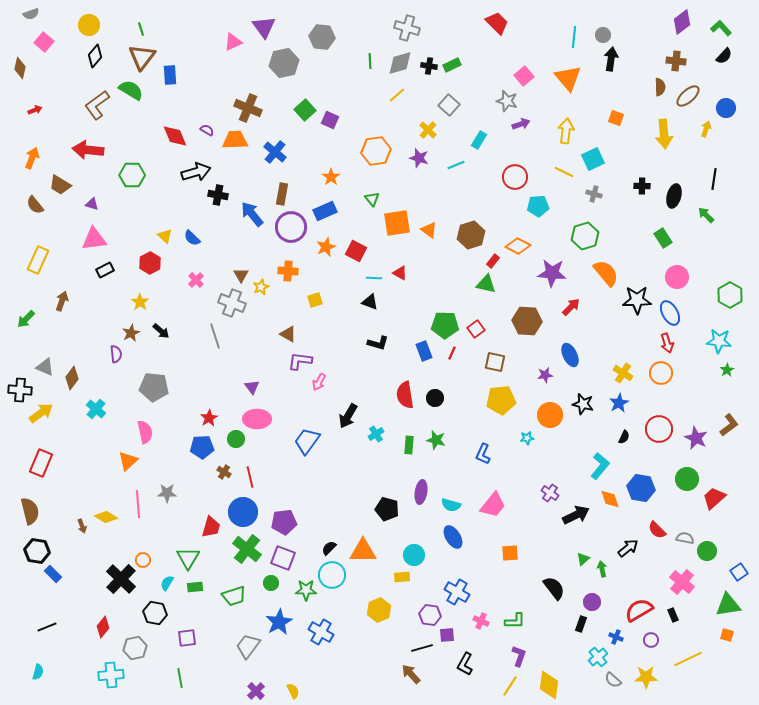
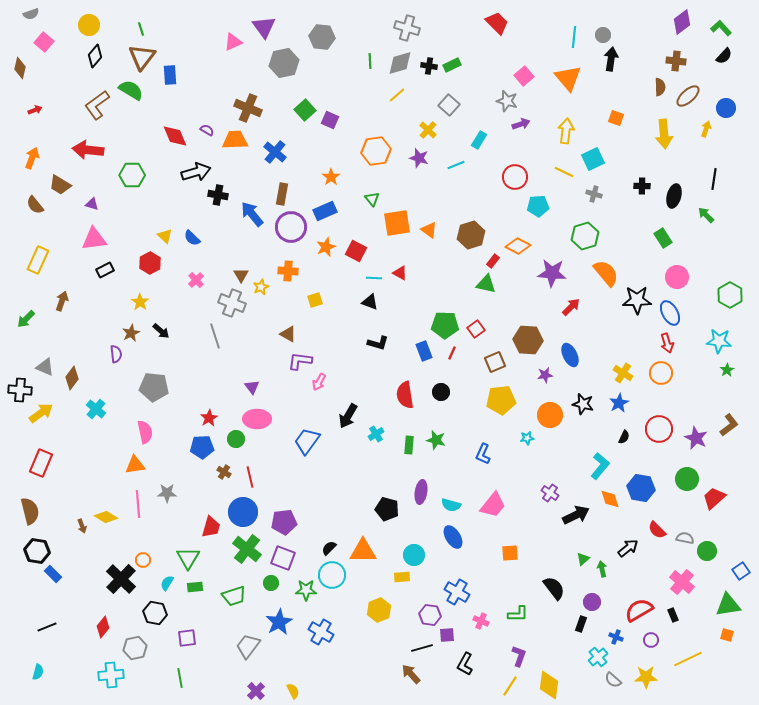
brown hexagon at (527, 321): moved 1 px right, 19 px down
brown square at (495, 362): rotated 35 degrees counterclockwise
black circle at (435, 398): moved 6 px right, 6 px up
orange triangle at (128, 461): moved 7 px right, 4 px down; rotated 35 degrees clockwise
blue square at (739, 572): moved 2 px right, 1 px up
green L-shape at (515, 621): moved 3 px right, 7 px up
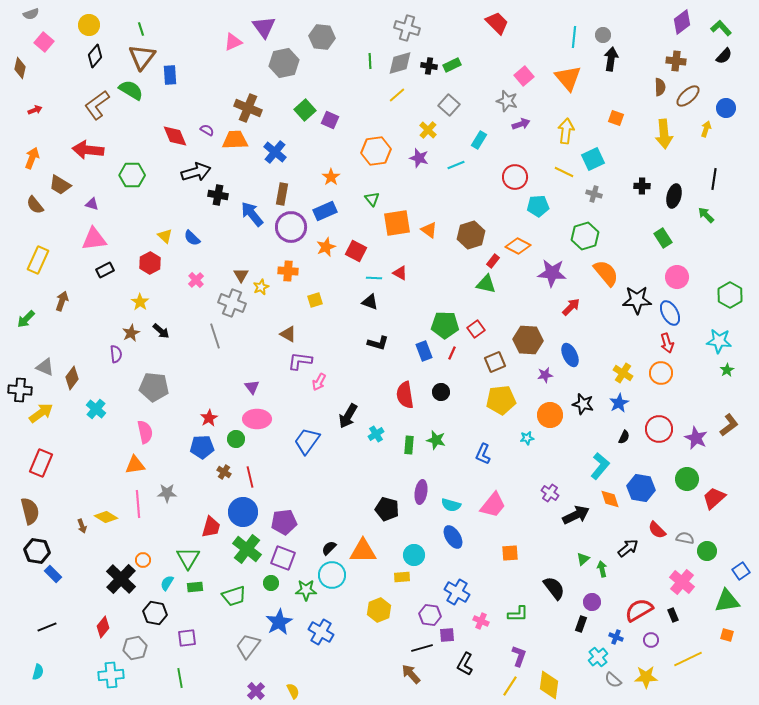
green triangle at (728, 605): moved 1 px left, 4 px up
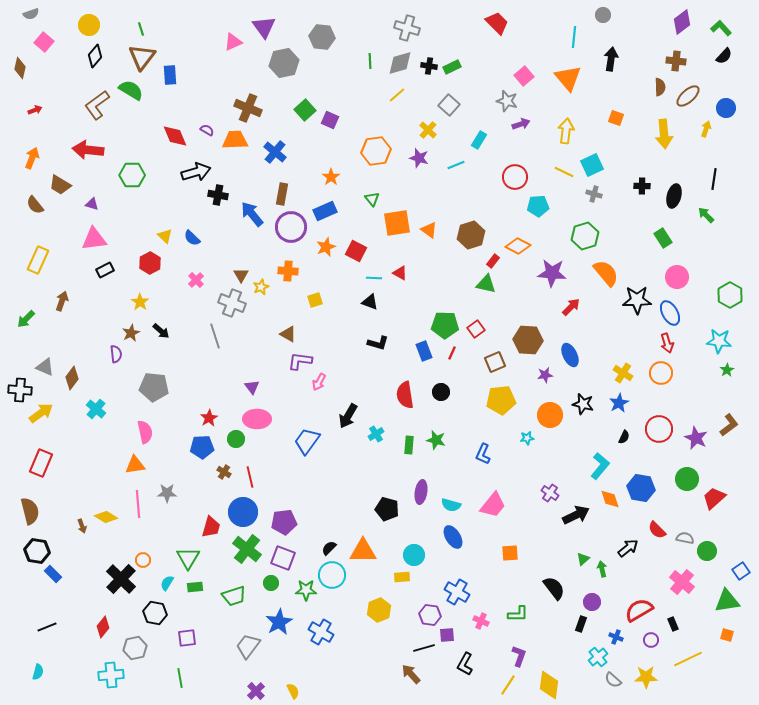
gray circle at (603, 35): moved 20 px up
green rectangle at (452, 65): moved 2 px down
cyan square at (593, 159): moved 1 px left, 6 px down
black rectangle at (673, 615): moved 9 px down
black line at (422, 648): moved 2 px right
yellow line at (510, 686): moved 2 px left, 1 px up
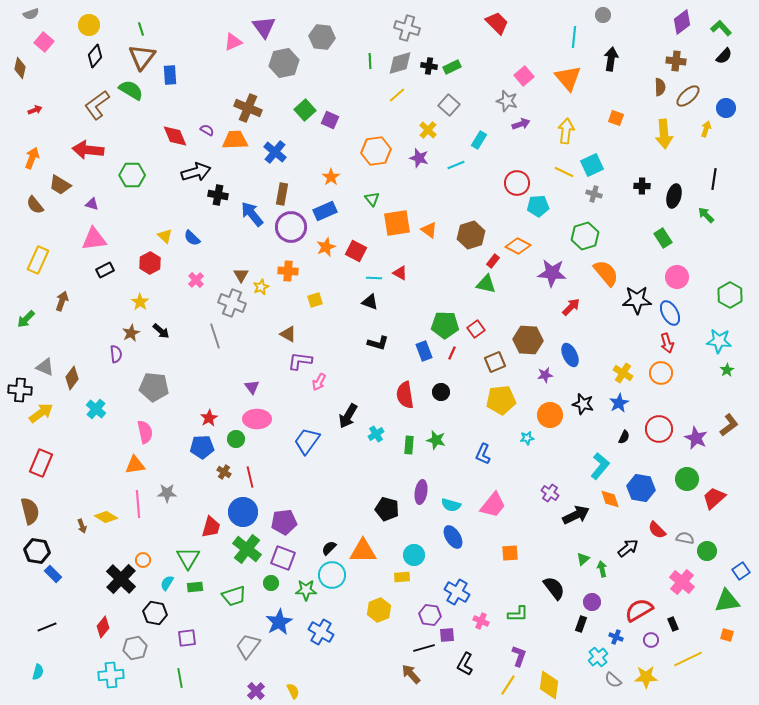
red circle at (515, 177): moved 2 px right, 6 px down
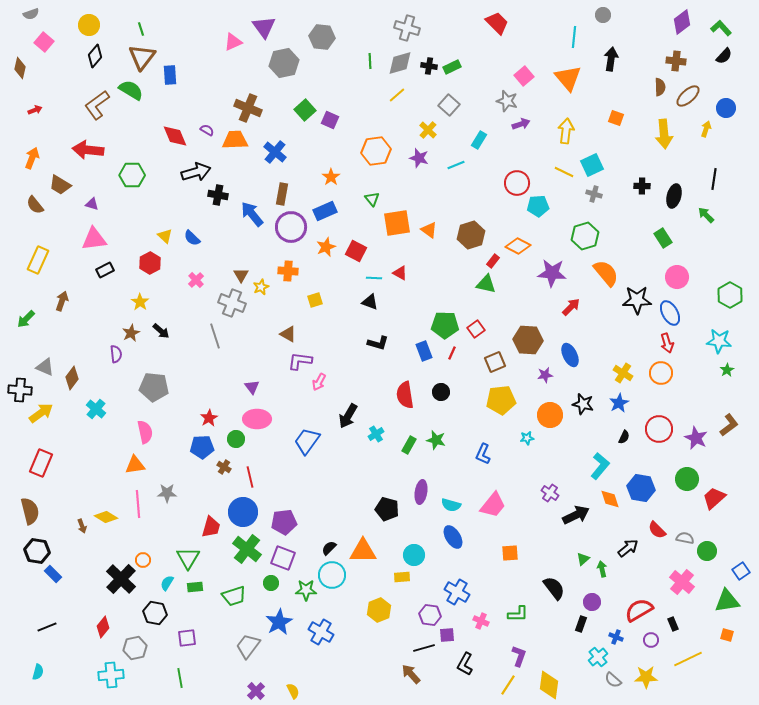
green rectangle at (409, 445): rotated 24 degrees clockwise
brown cross at (224, 472): moved 5 px up
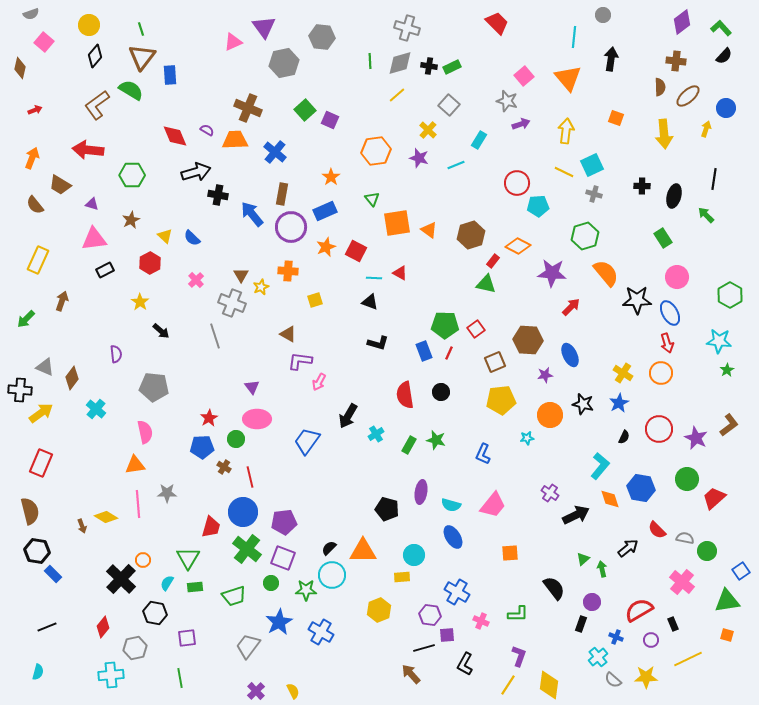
brown star at (131, 333): moved 113 px up
red line at (452, 353): moved 3 px left
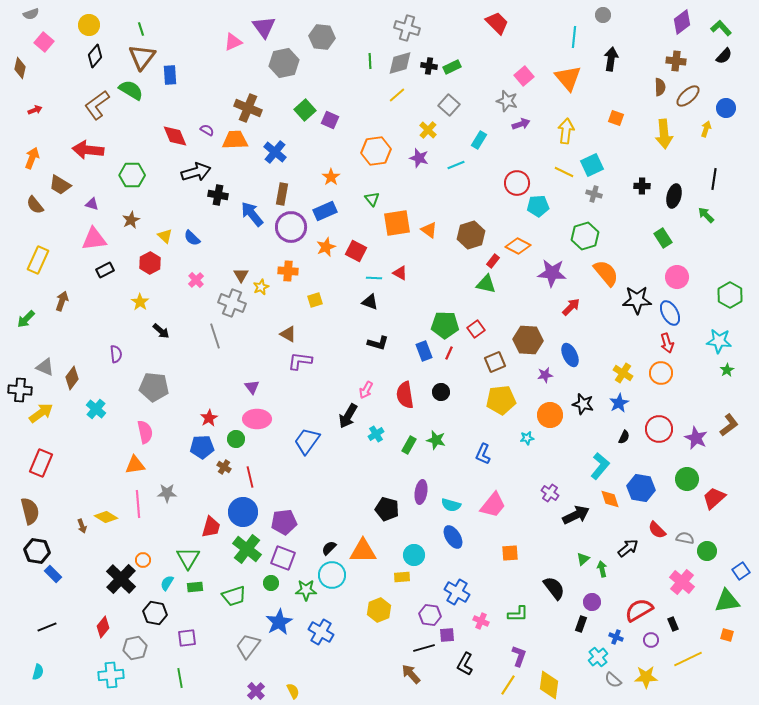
pink arrow at (319, 382): moved 47 px right, 8 px down
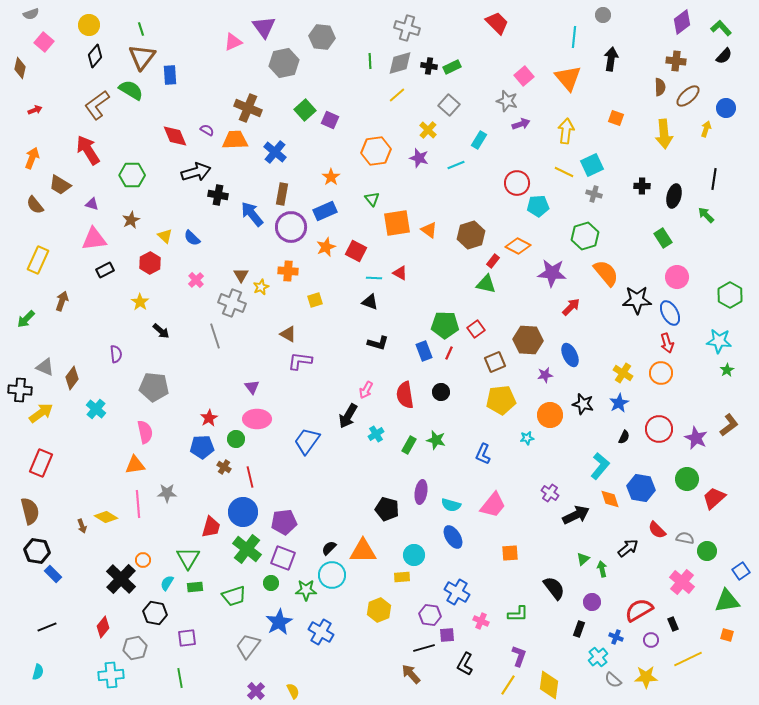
red arrow at (88, 150): rotated 52 degrees clockwise
black rectangle at (581, 624): moved 2 px left, 5 px down
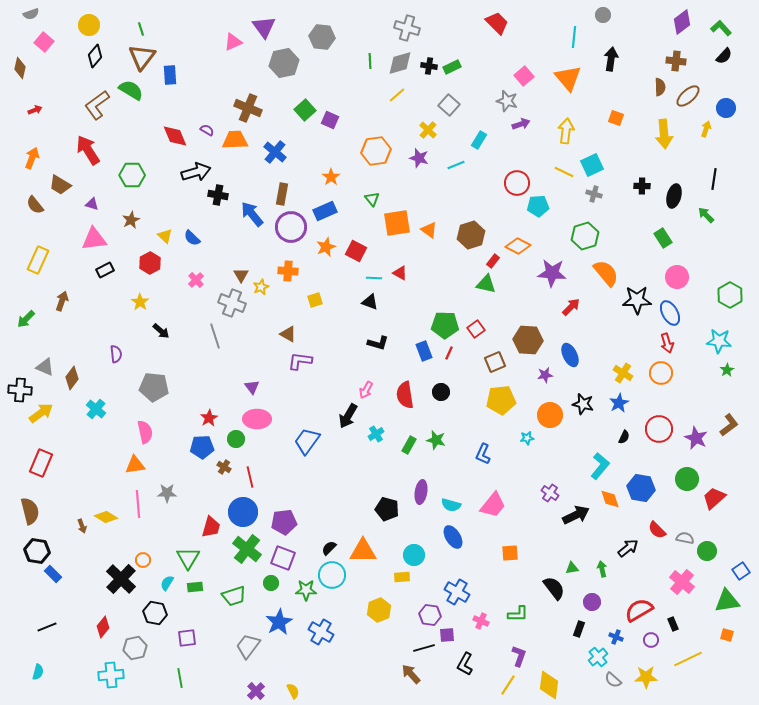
green triangle at (583, 559): moved 11 px left, 9 px down; rotated 32 degrees clockwise
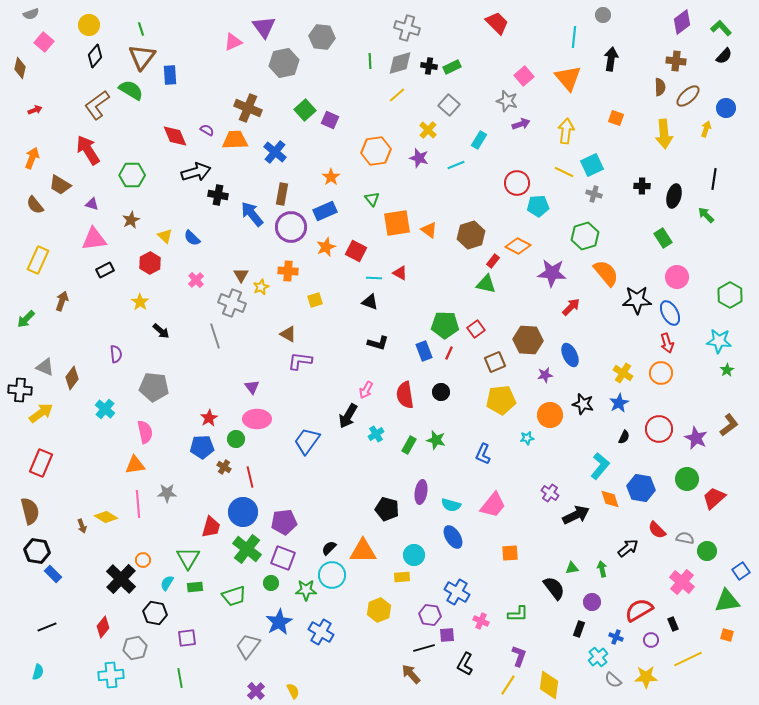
cyan cross at (96, 409): moved 9 px right
